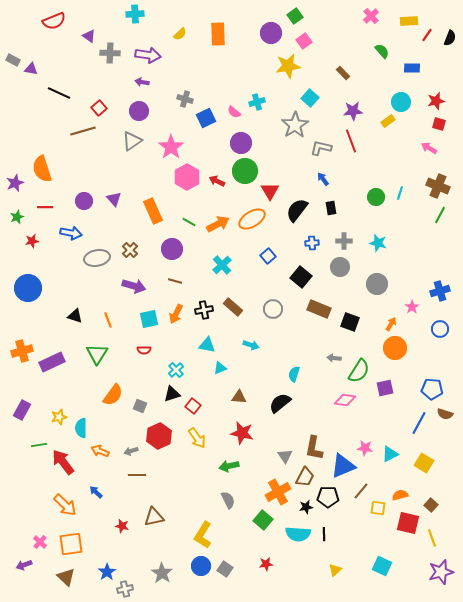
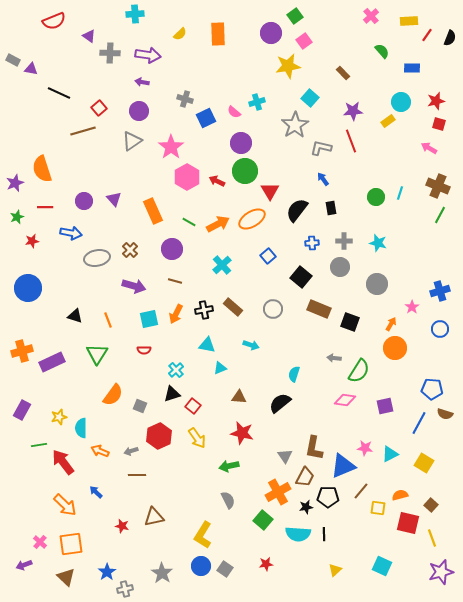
purple square at (385, 388): moved 18 px down
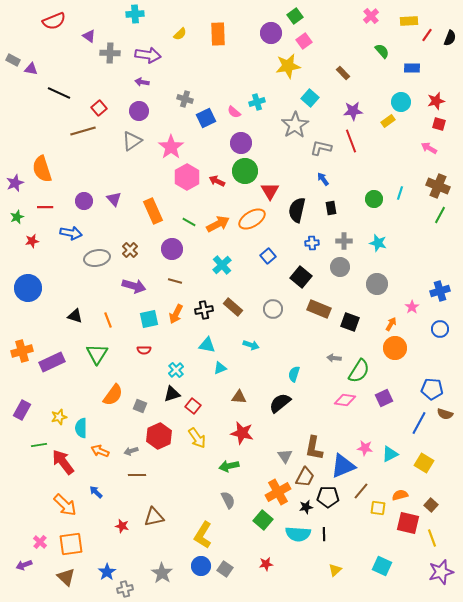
green circle at (376, 197): moved 2 px left, 2 px down
black semicircle at (297, 210): rotated 25 degrees counterclockwise
purple square at (385, 406): moved 1 px left, 8 px up; rotated 12 degrees counterclockwise
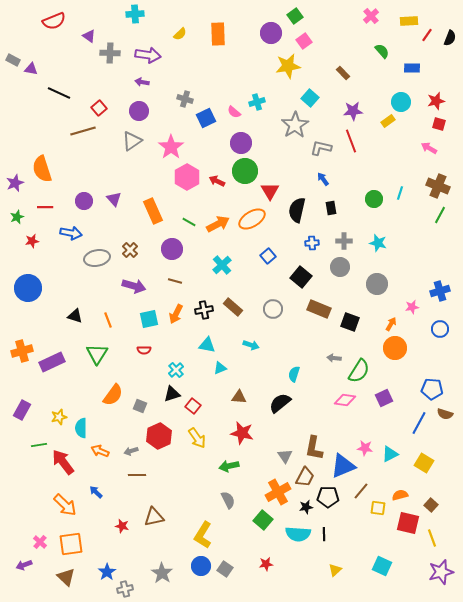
pink star at (412, 307): rotated 24 degrees clockwise
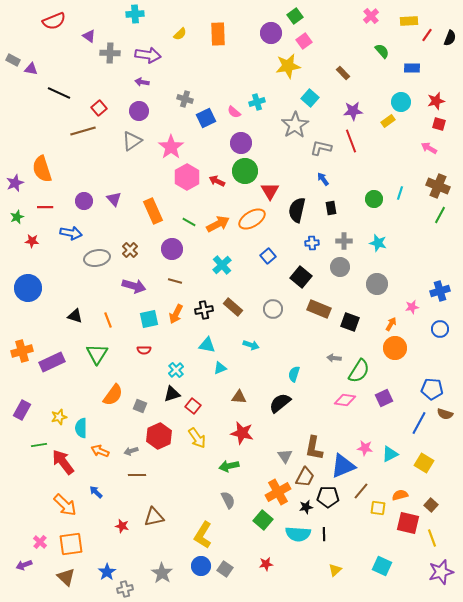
red star at (32, 241): rotated 16 degrees clockwise
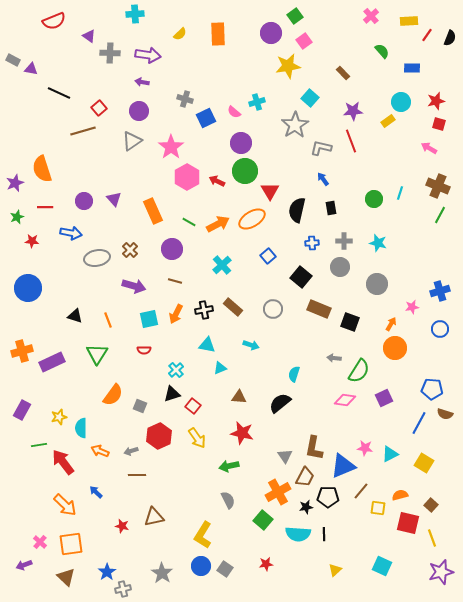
gray cross at (125, 589): moved 2 px left
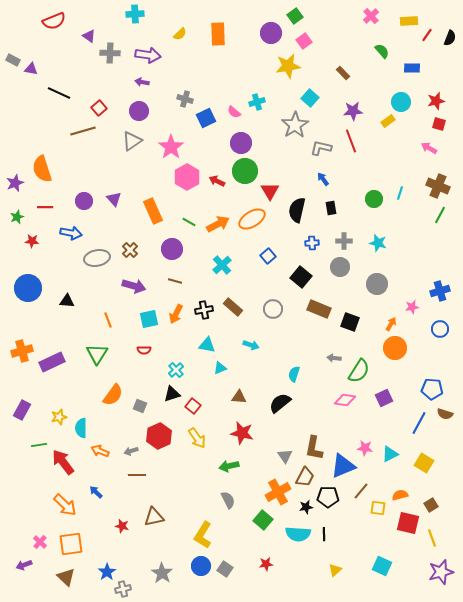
black triangle at (75, 316): moved 8 px left, 15 px up; rotated 14 degrees counterclockwise
brown square at (431, 505): rotated 16 degrees clockwise
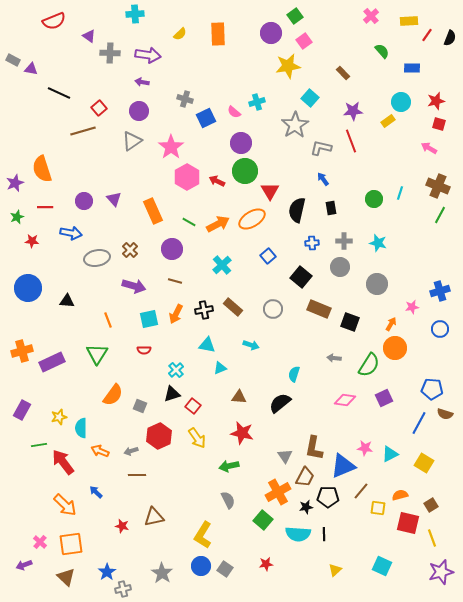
green semicircle at (359, 371): moved 10 px right, 6 px up
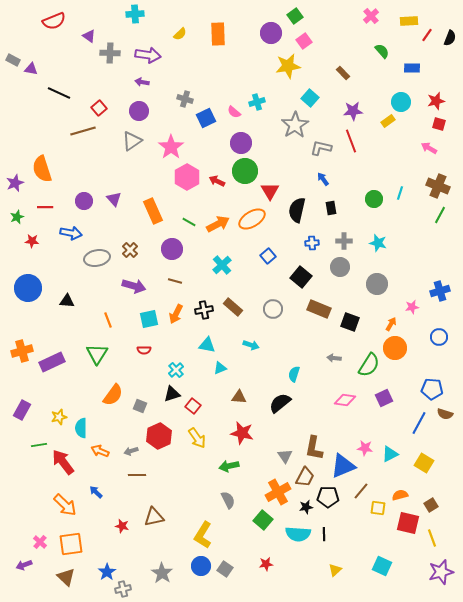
blue circle at (440, 329): moved 1 px left, 8 px down
